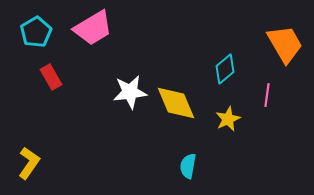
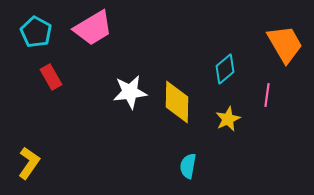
cyan pentagon: rotated 12 degrees counterclockwise
yellow diamond: moved 1 px right, 1 px up; rotated 24 degrees clockwise
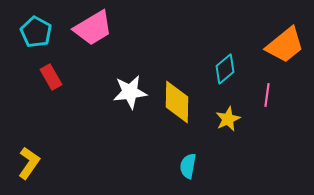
orange trapezoid: moved 1 px down; rotated 81 degrees clockwise
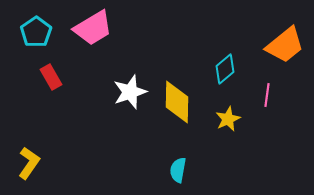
cyan pentagon: rotated 8 degrees clockwise
white star: rotated 12 degrees counterclockwise
cyan semicircle: moved 10 px left, 4 px down
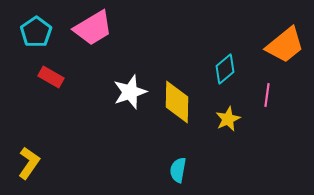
red rectangle: rotated 30 degrees counterclockwise
